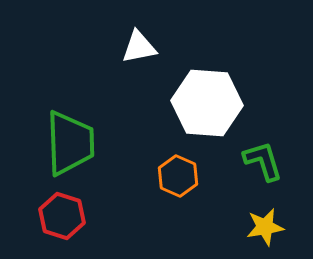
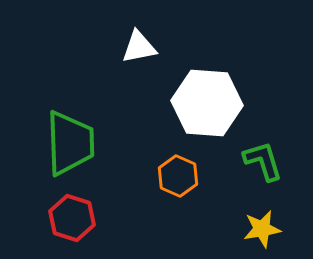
red hexagon: moved 10 px right, 2 px down
yellow star: moved 3 px left, 2 px down
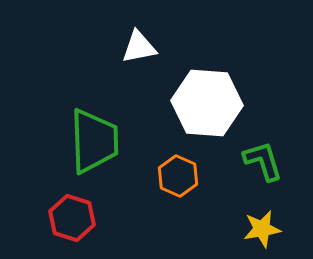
green trapezoid: moved 24 px right, 2 px up
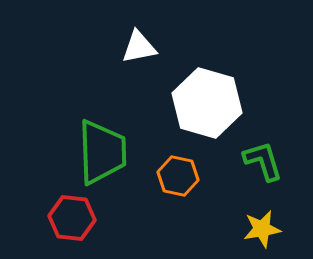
white hexagon: rotated 12 degrees clockwise
green trapezoid: moved 8 px right, 11 px down
orange hexagon: rotated 12 degrees counterclockwise
red hexagon: rotated 12 degrees counterclockwise
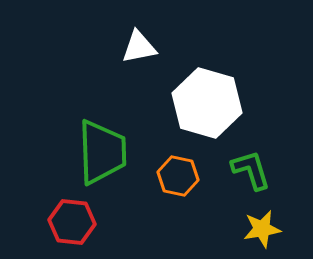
green L-shape: moved 12 px left, 9 px down
red hexagon: moved 4 px down
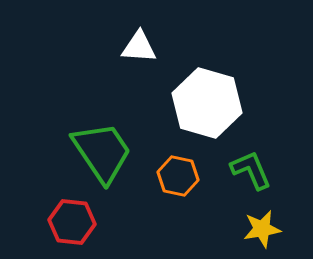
white triangle: rotated 15 degrees clockwise
green trapezoid: rotated 32 degrees counterclockwise
green L-shape: rotated 6 degrees counterclockwise
